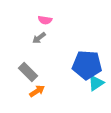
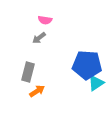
gray rectangle: rotated 60 degrees clockwise
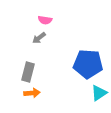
blue pentagon: moved 1 px right, 1 px up
cyan triangle: moved 3 px right, 10 px down
orange arrow: moved 5 px left, 2 px down; rotated 28 degrees clockwise
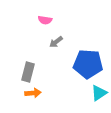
gray arrow: moved 17 px right, 4 px down
orange arrow: moved 1 px right
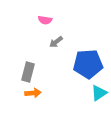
blue pentagon: rotated 8 degrees counterclockwise
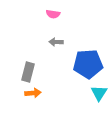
pink semicircle: moved 8 px right, 6 px up
gray arrow: rotated 40 degrees clockwise
cyan triangle: rotated 24 degrees counterclockwise
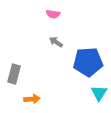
gray arrow: rotated 32 degrees clockwise
blue pentagon: moved 2 px up
gray rectangle: moved 14 px left, 2 px down
orange arrow: moved 1 px left, 6 px down
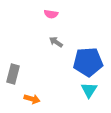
pink semicircle: moved 2 px left
gray rectangle: moved 1 px left
cyan triangle: moved 10 px left, 3 px up
orange arrow: rotated 21 degrees clockwise
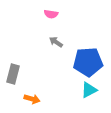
cyan triangle: rotated 30 degrees clockwise
